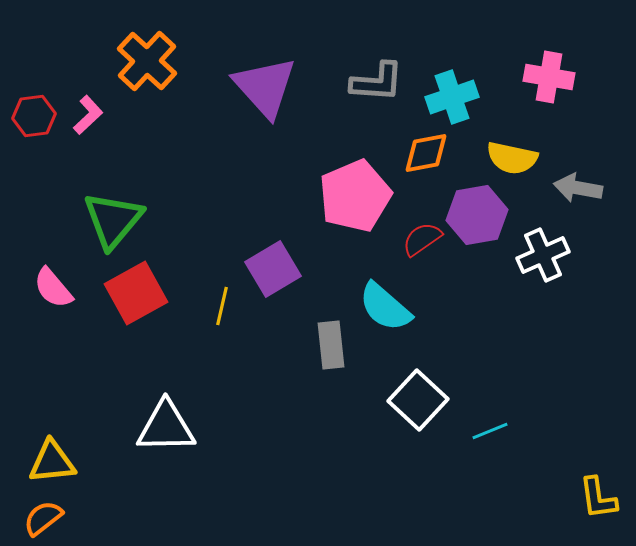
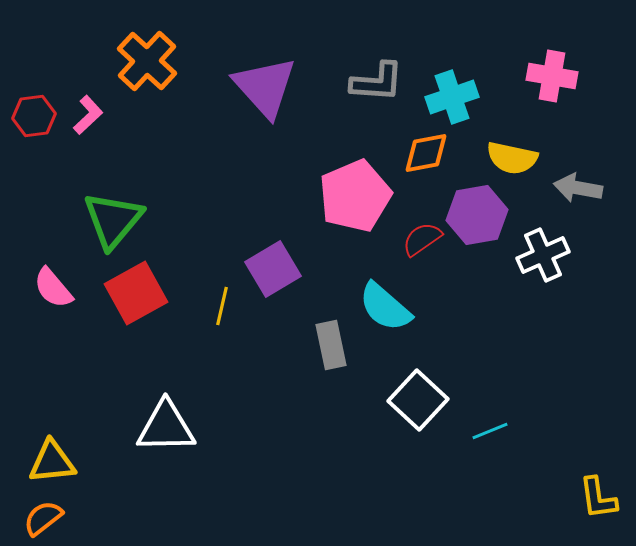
pink cross: moved 3 px right, 1 px up
gray rectangle: rotated 6 degrees counterclockwise
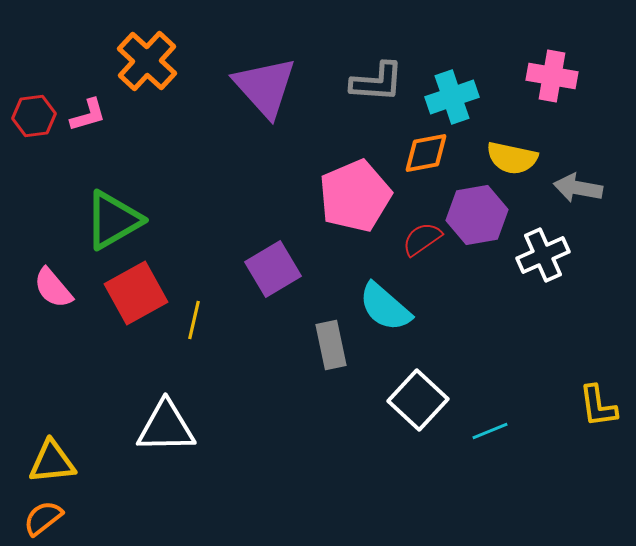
pink L-shape: rotated 27 degrees clockwise
green triangle: rotated 20 degrees clockwise
yellow line: moved 28 px left, 14 px down
yellow L-shape: moved 92 px up
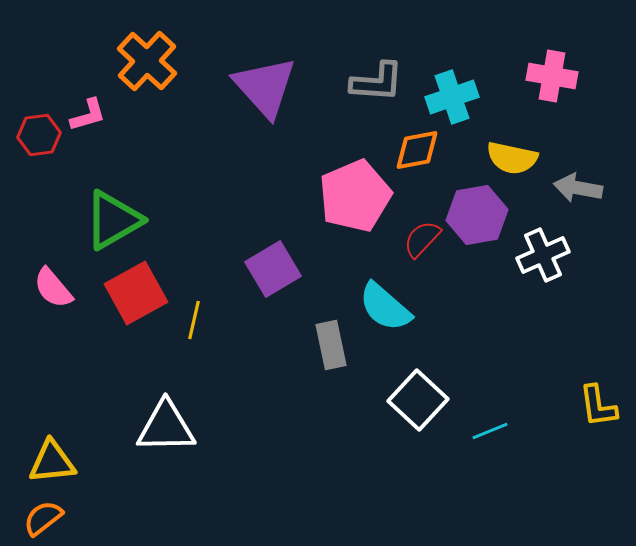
red hexagon: moved 5 px right, 19 px down
orange diamond: moved 9 px left, 3 px up
red semicircle: rotated 12 degrees counterclockwise
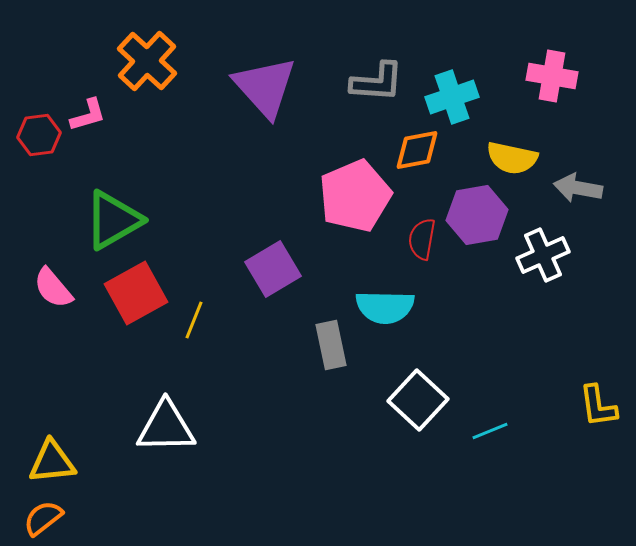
red semicircle: rotated 33 degrees counterclockwise
cyan semicircle: rotated 40 degrees counterclockwise
yellow line: rotated 9 degrees clockwise
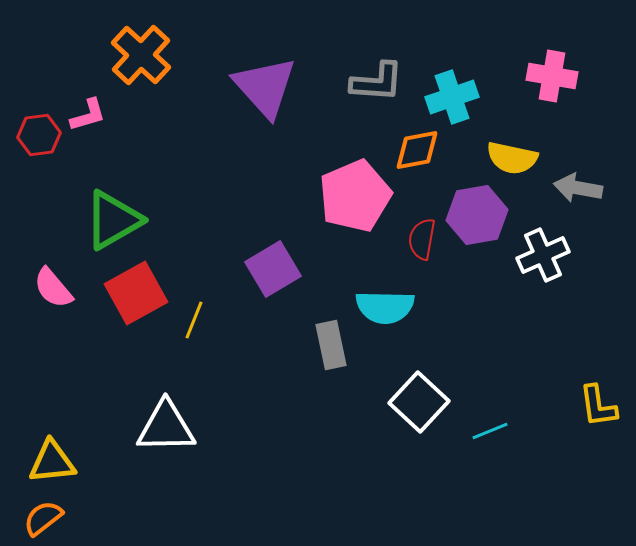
orange cross: moved 6 px left, 6 px up
white square: moved 1 px right, 2 px down
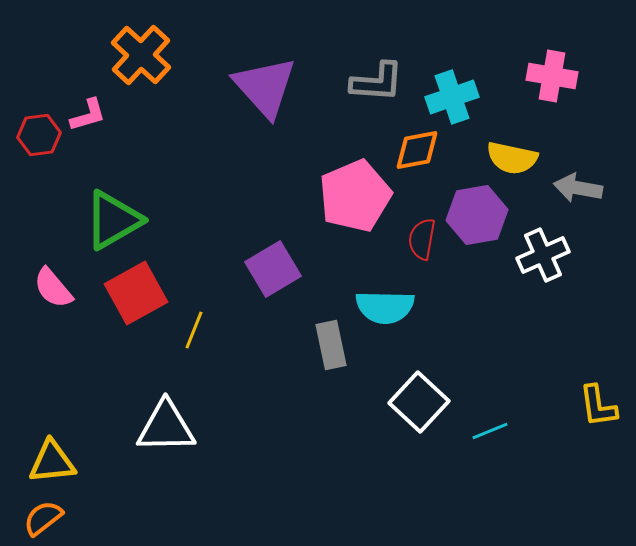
yellow line: moved 10 px down
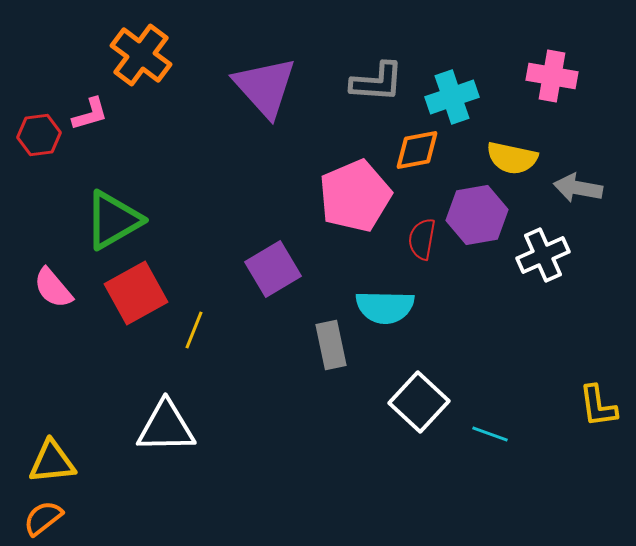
orange cross: rotated 6 degrees counterclockwise
pink L-shape: moved 2 px right, 1 px up
cyan line: moved 3 px down; rotated 42 degrees clockwise
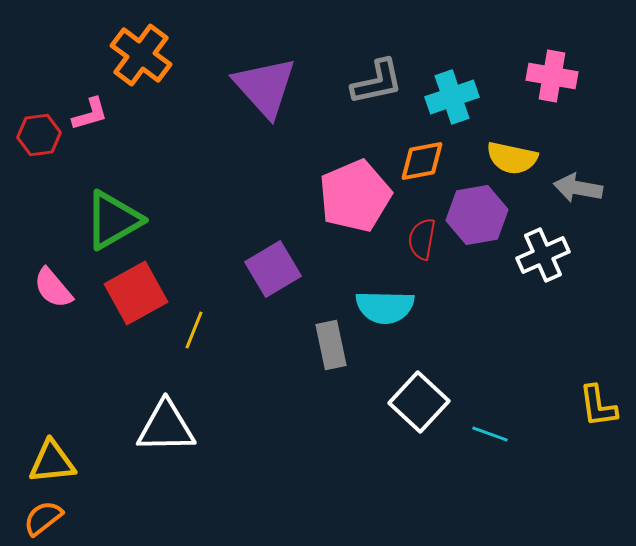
gray L-shape: rotated 16 degrees counterclockwise
orange diamond: moved 5 px right, 11 px down
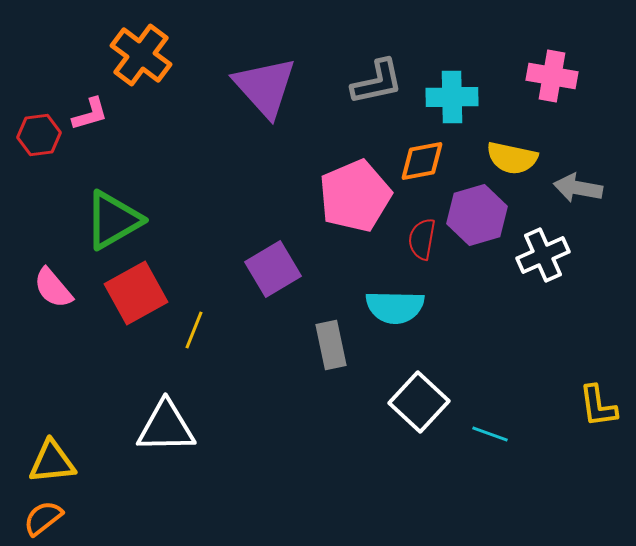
cyan cross: rotated 18 degrees clockwise
purple hexagon: rotated 6 degrees counterclockwise
cyan semicircle: moved 10 px right
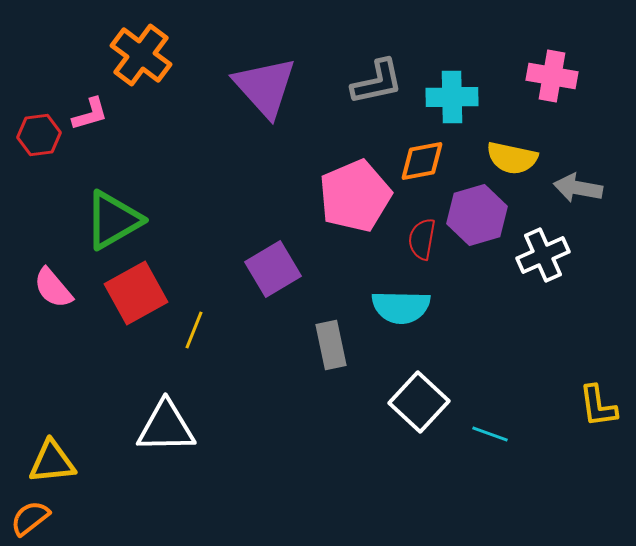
cyan semicircle: moved 6 px right
orange semicircle: moved 13 px left
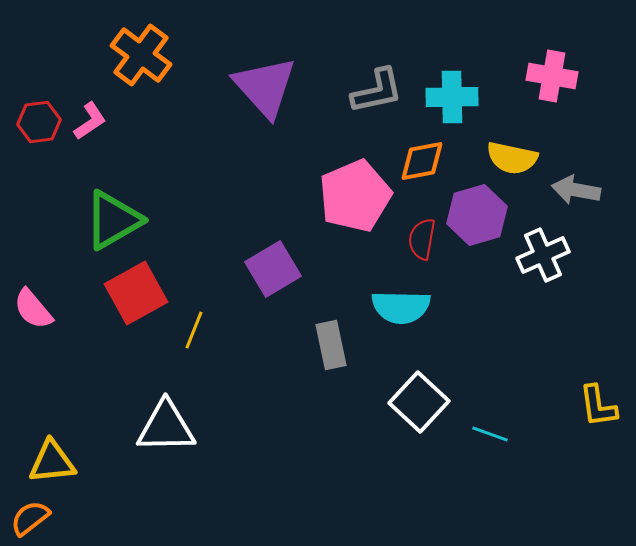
gray L-shape: moved 9 px down
pink L-shape: moved 7 px down; rotated 18 degrees counterclockwise
red hexagon: moved 13 px up
gray arrow: moved 2 px left, 2 px down
pink semicircle: moved 20 px left, 21 px down
